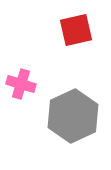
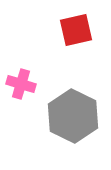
gray hexagon: rotated 9 degrees counterclockwise
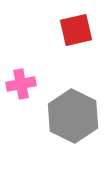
pink cross: rotated 28 degrees counterclockwise
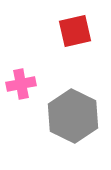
red square: moved 1 px left, 1 px down
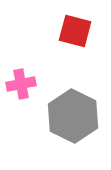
red square: rotated 28 degrees clockwise
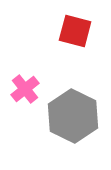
pink cross: moved 4 px right, 5 px down; rotated 28 degrees counterclockwise
